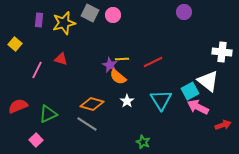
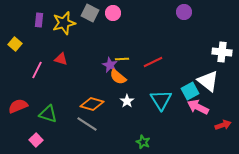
pink circle: moved 2 px up
green triangle: rotated 42 degrees clockwise
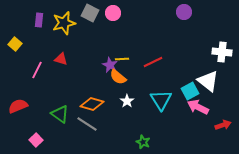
green triangle: moved 12 px right; rotated 18 degrees clockwise
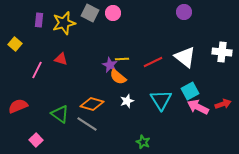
white triangle: moved 23 px left, 24 px up
white star: rotated 16 degrees clockwise
red arrow: moved 21 px up
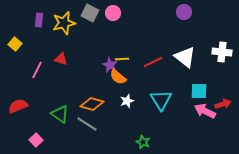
cyan square: moved 9 px right; rotated 30 degrees clockwise
pink arrow: moved 7 px right, 4 px down
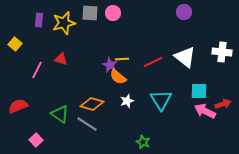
gray square: rotated 24 degrees counterclockwise
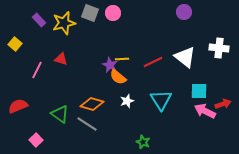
gray square: rotated 18 degrees clockwise
purple rectangle: rotated 48 degrees counterclockwise
white cross: moved 3 px left, 4 px up
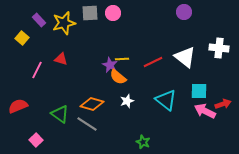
gray square: rotated 24 degrees counterclockwise
yellow square: moved 7 px right, 6 px up
cyan triangle: moved 5 px right; rotated 20 degrees counterclockwise
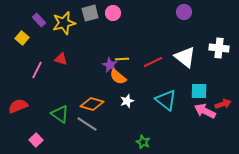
gray square: rotated 12 degrees counterclockwise
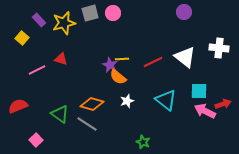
pink line: rotated 36 degrees clockwise
